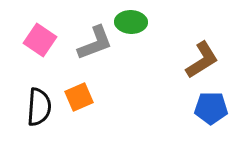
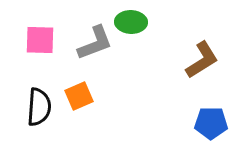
pink square: rotated 32 degrees counterclockwise
orange square: moved 1 px up
blue pentagon: moved 15 px down
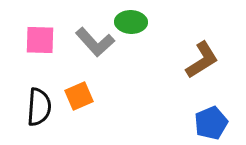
gray L-shape: moved 1 px up; rotated 69 degrees clockwise
blue pentagon: rotated 24 degrees counterclockwise
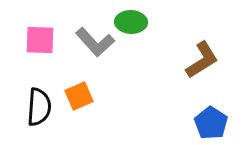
blue pentagon: rotated 16 degrees counterclockwise
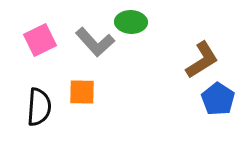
pink square: rotated 28 degrees counterclockwise
orange square: moved 3 px right, 4 px up; rotated 24 degrees clockwise
blue pentagon: moved 7 px right, 24 px up
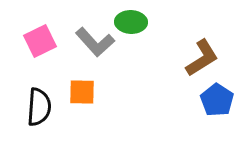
pink square: moved 1 px down
brown L-shape: moved 2 px up
blue pentagon: moved 1 px left, 1 px down
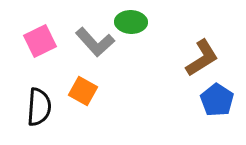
orange square: moved 1 px right, 1 px up; rotated 28 degrees clockwise
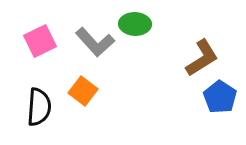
green ellipse: moved 4 px right, 2 px down
orange square: rotated 8 degrees clockwise
blue pentagon: moved 3 px right, 3 px up
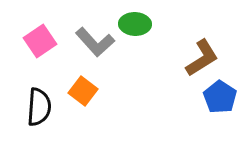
pink square: rotated 8 degrees counterclockwise
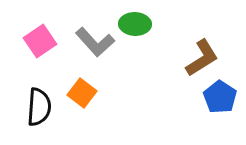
orange square: moved 1 px left, 2 px down
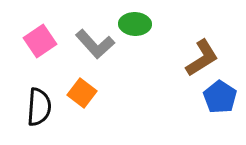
gray L-shape: moved 2 px down
